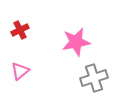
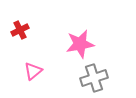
pink star: moved 4 px right, 2 px down
pink triangle: moved 13 px right
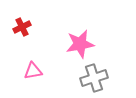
red cross: moved 2 px right, 3 px up
pink triangle: rotated 30 degrees clockwise
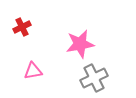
gray cross: rotated 8 degrees counterclockwise
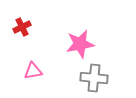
gray cross: rotated 32 degrees clockwise
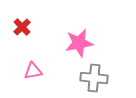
red cross: rotated 18 degrees counterclockwise
pink star: moved 1 px left, 1 px up
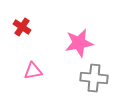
red cross: rotated 12 degrees counterclockwise
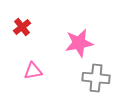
red cross: rotated 18 degrees clockwise
gray cross: moved 2 px right
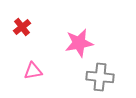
gray cross: moved 4 px right, 1 px up
